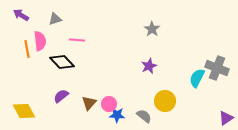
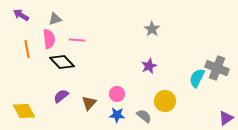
pink semicircle: moved 9 px right, 2 px up
pink circle: moved 8 px right, 10 px up
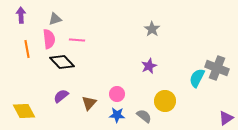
purple arrow: rotated 56 degrees clockwise
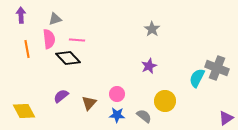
black diamond: moved 6 px right, 4 px up
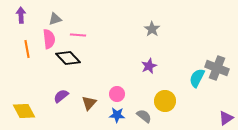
pink line: moved 1 px right, 5 px up
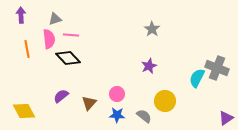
pink line: moved 7 px left
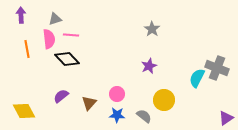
black diamond: moved 1 px left, 1 px down
yellow circle: moved 1 px left, 1 px up
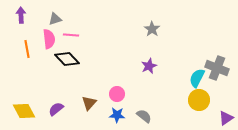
purple semicircle: moved 5 px left, 13 px down
yellow circle: moved 35 px right
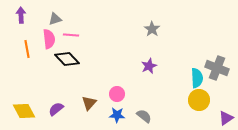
cyan semicircle: rotated 150 degrees clockwise
